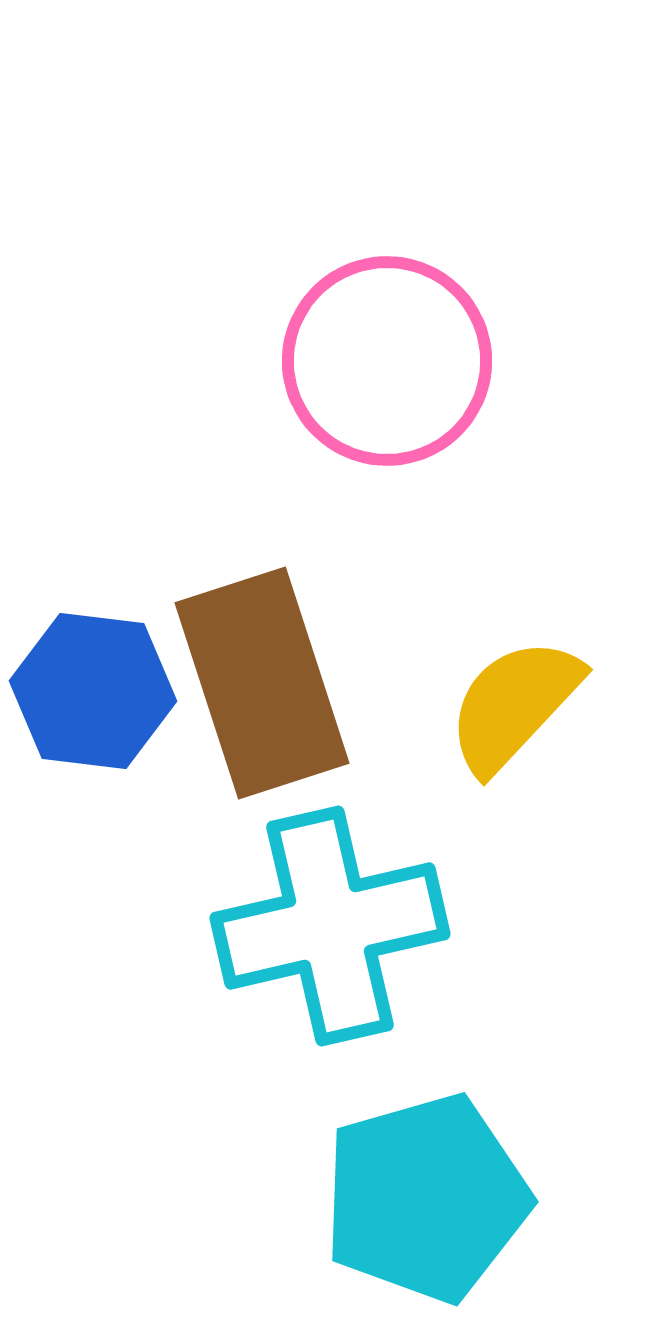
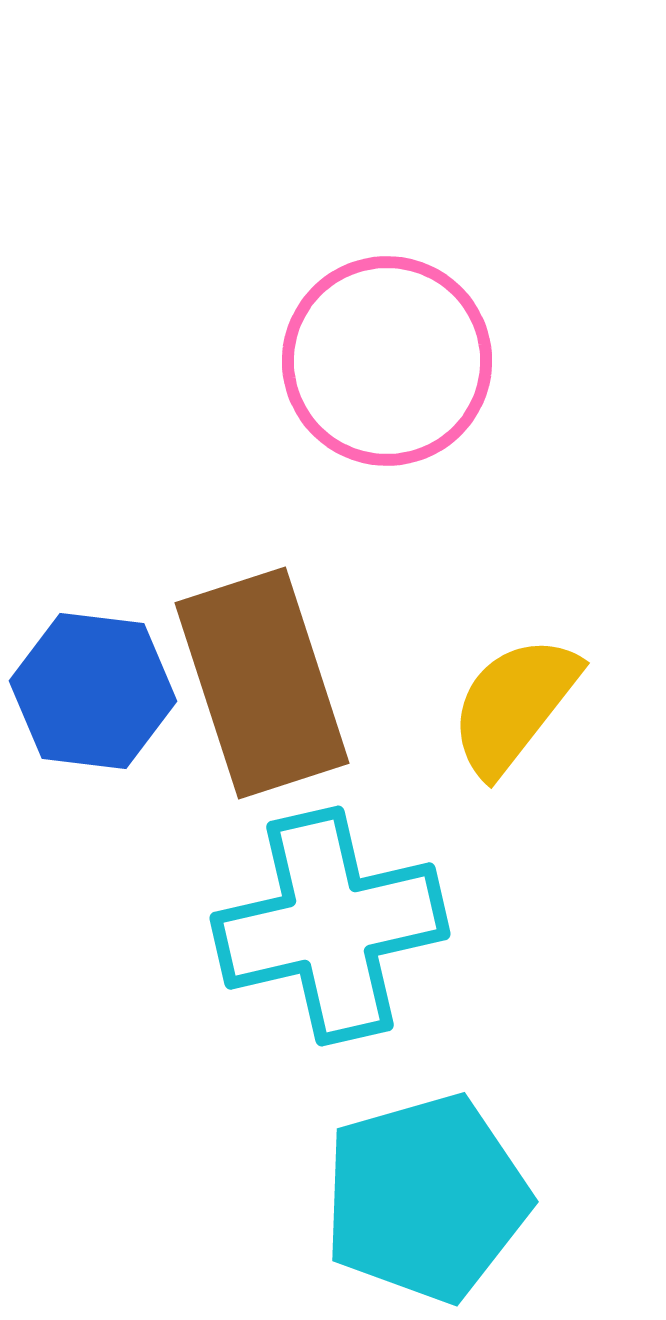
yellow semicircle: rotated 5 degrees counterclockwise
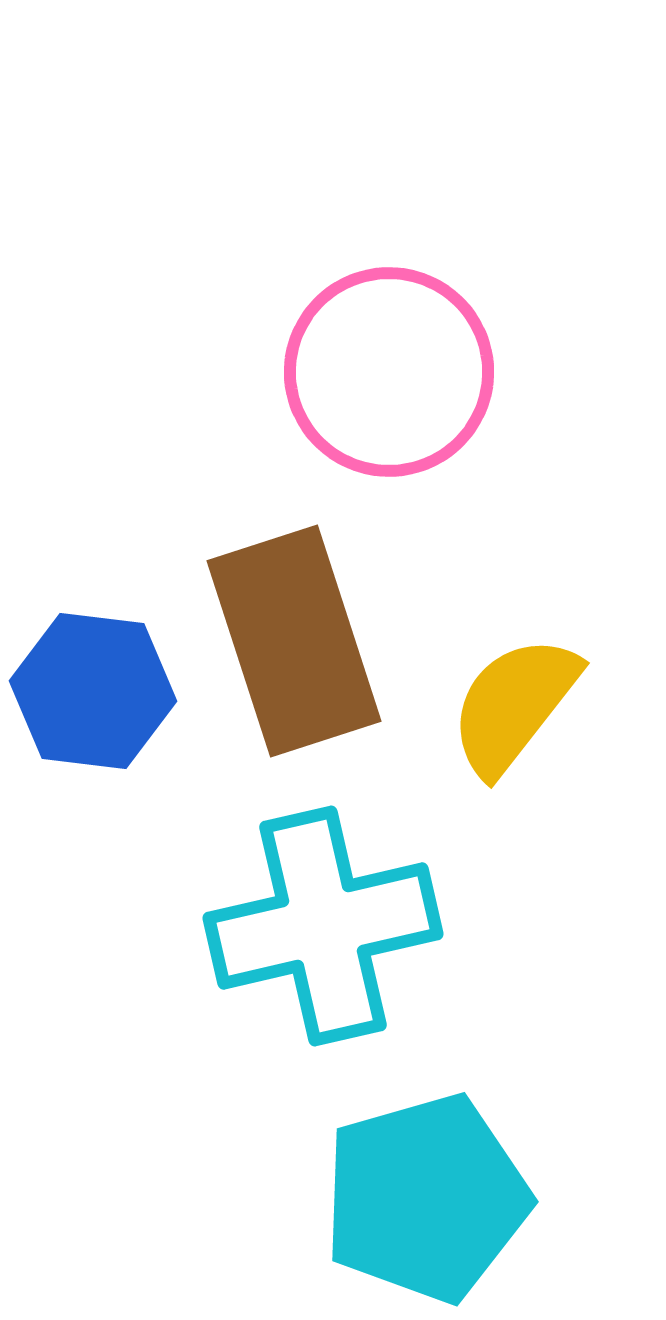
pink circle: moved 2 px right, 11 px down
brown rectangle: moved 32 px right, 42 px up
cyan cross: moved 7 px left
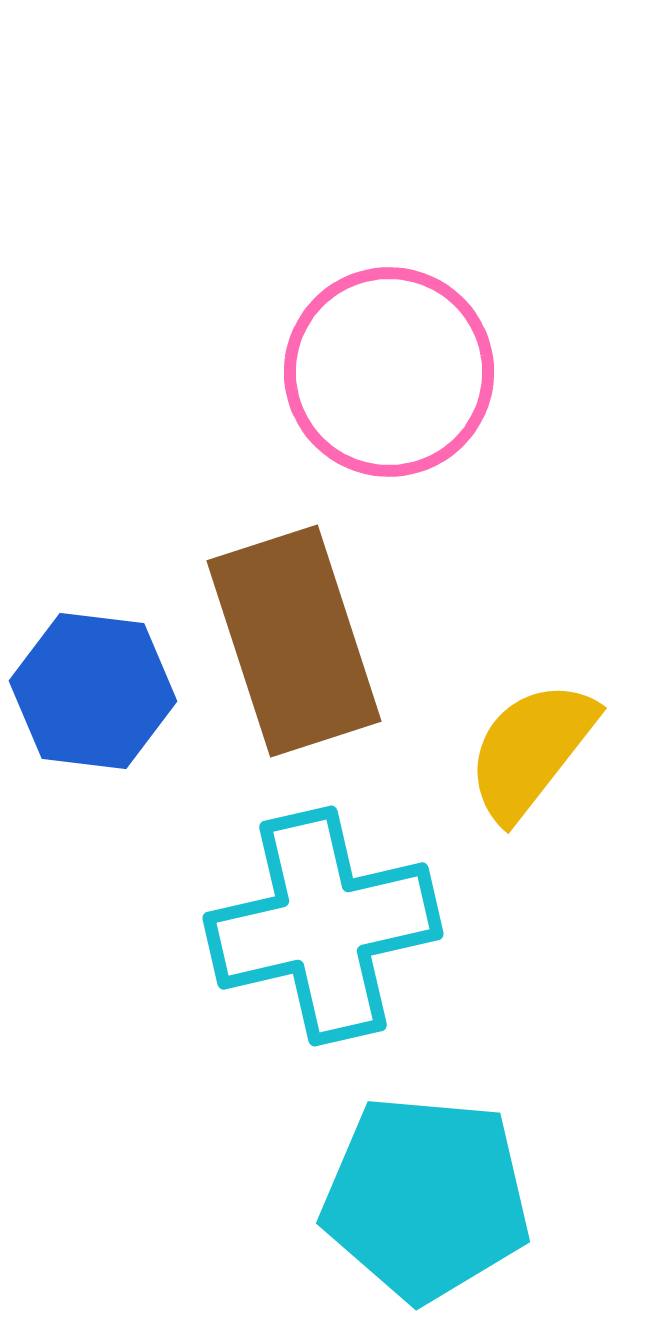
yellow semicircle: moved 17 px right, 45 px down
cyan pentagon: rotated 21 degrees clockwise
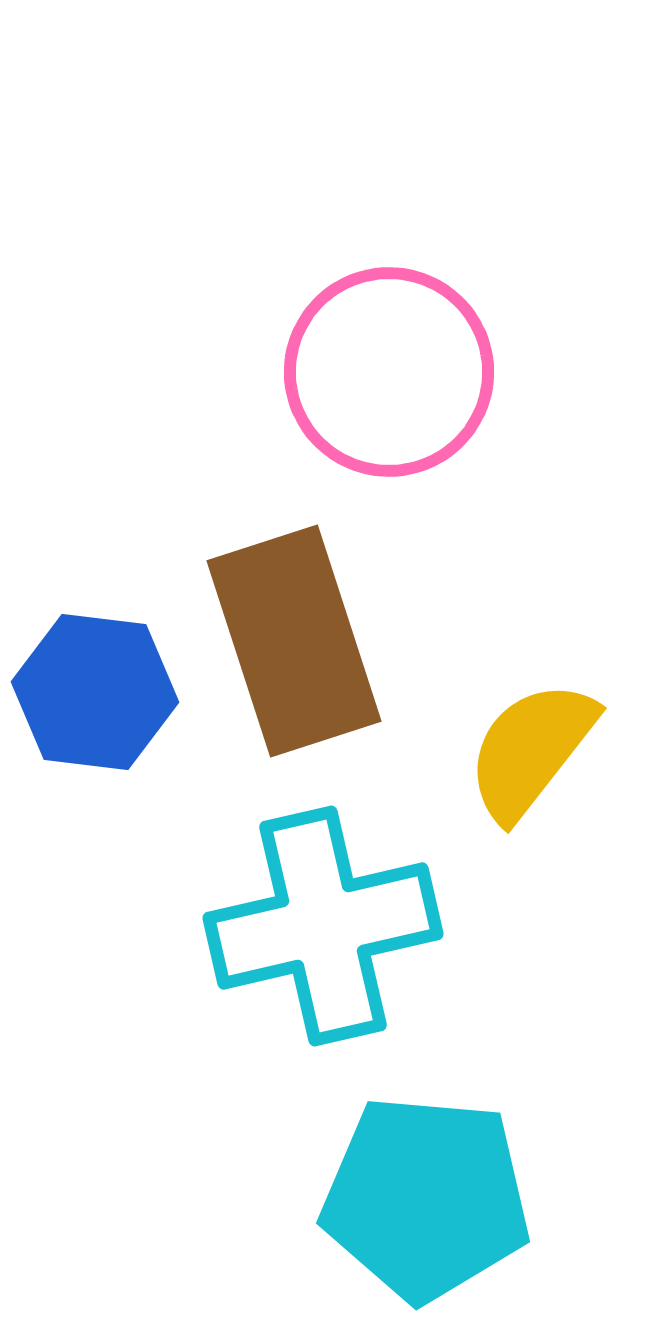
blue hexagon: moved 2 px right, 1 px down
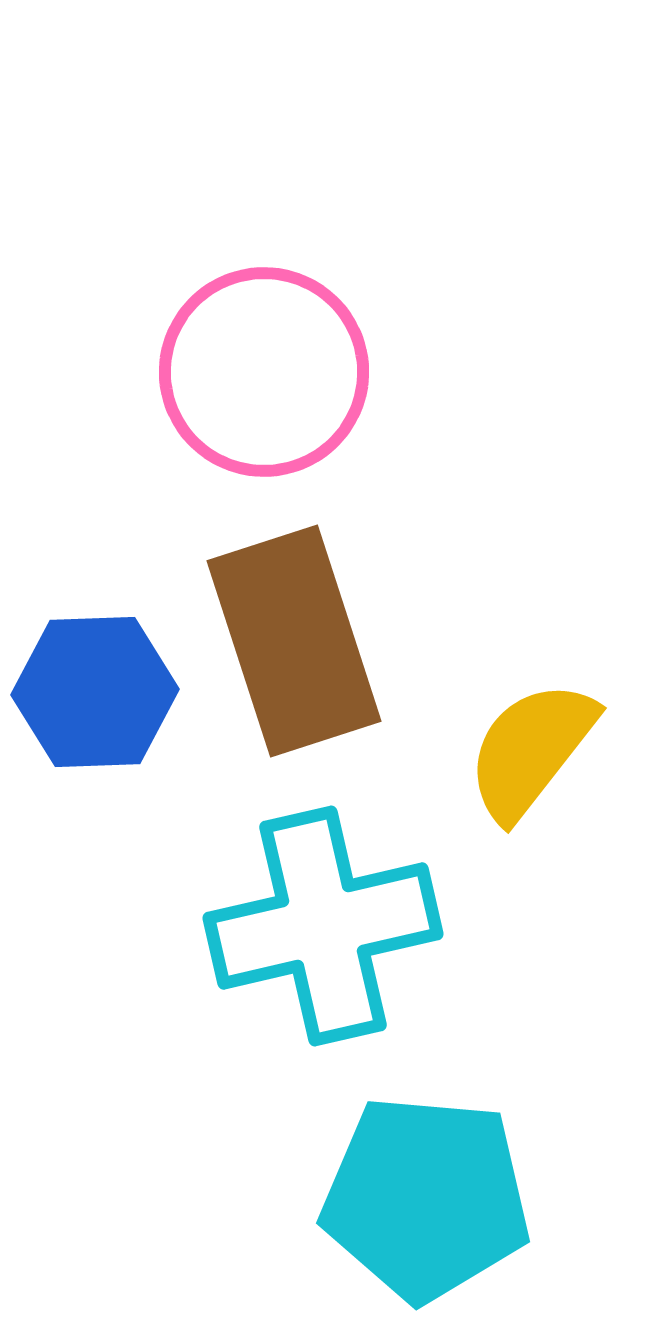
pink circle: moved 125 px left
blue hexagon: rotated 9 degrees counterclockwise
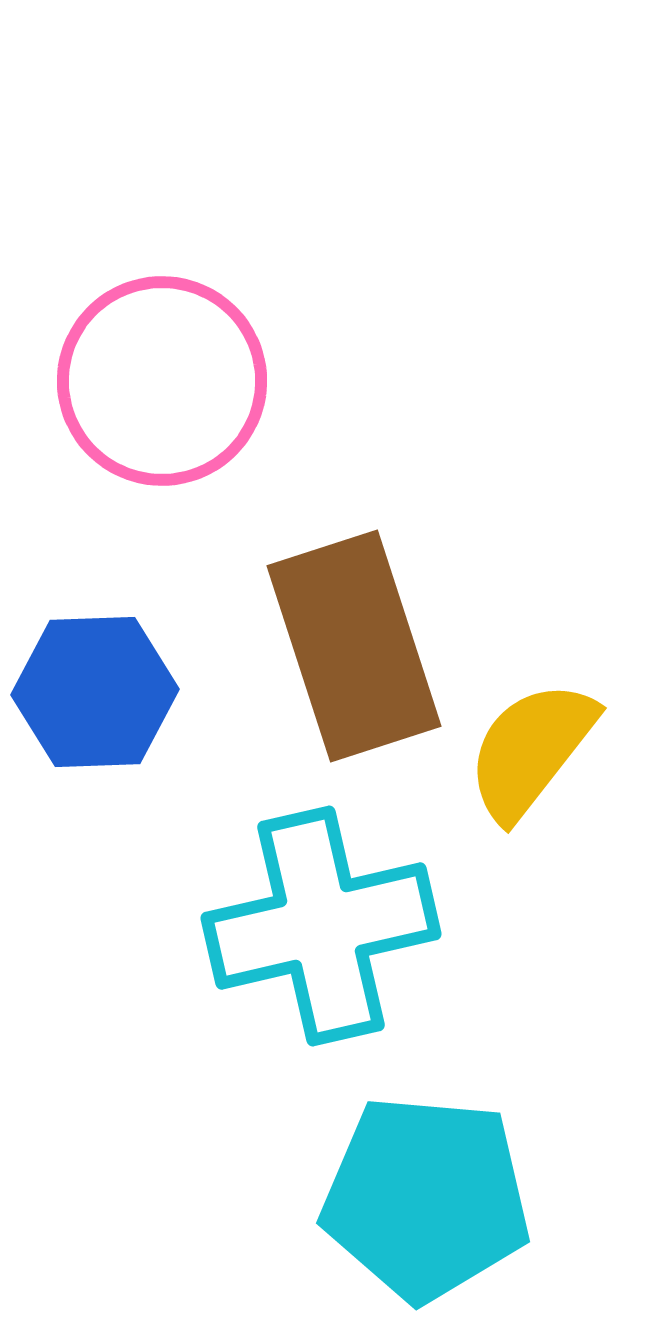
pink circle: moved 102 px left, 9 px down
brown rectangle: moved 60 px right, 5 px down
cyan cross: moved 2 px left
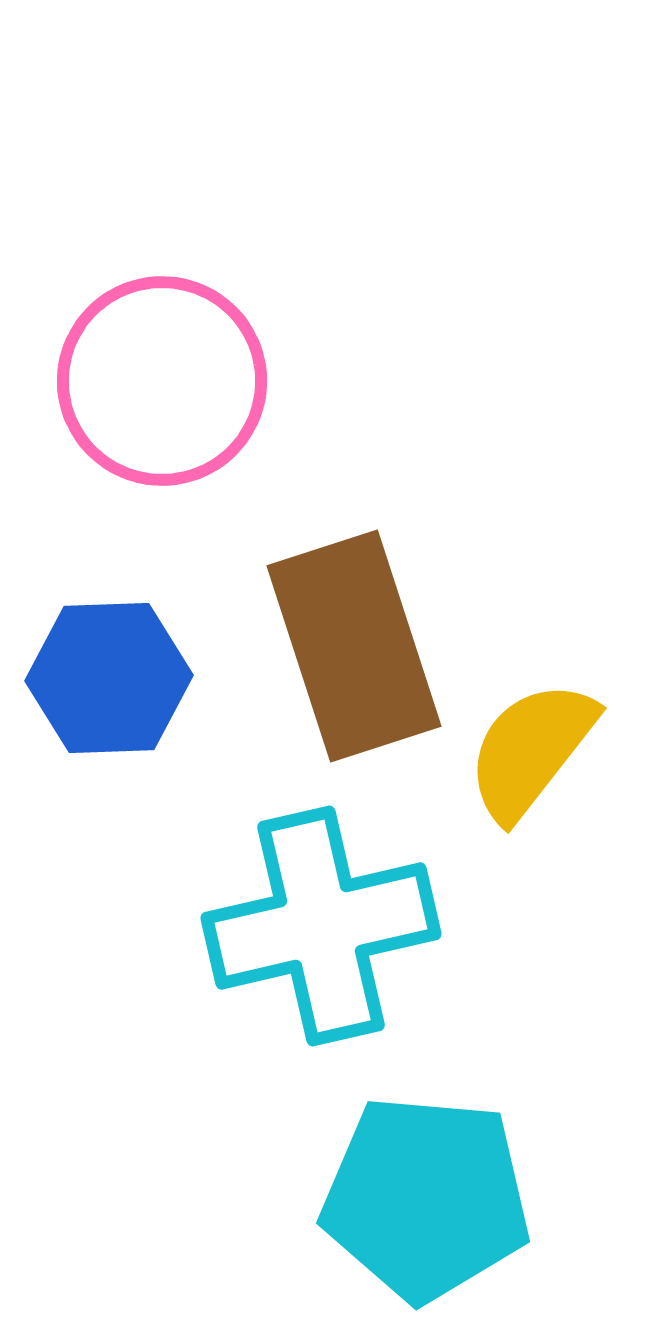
blue hexagon: moved 14 px right, 14 px up
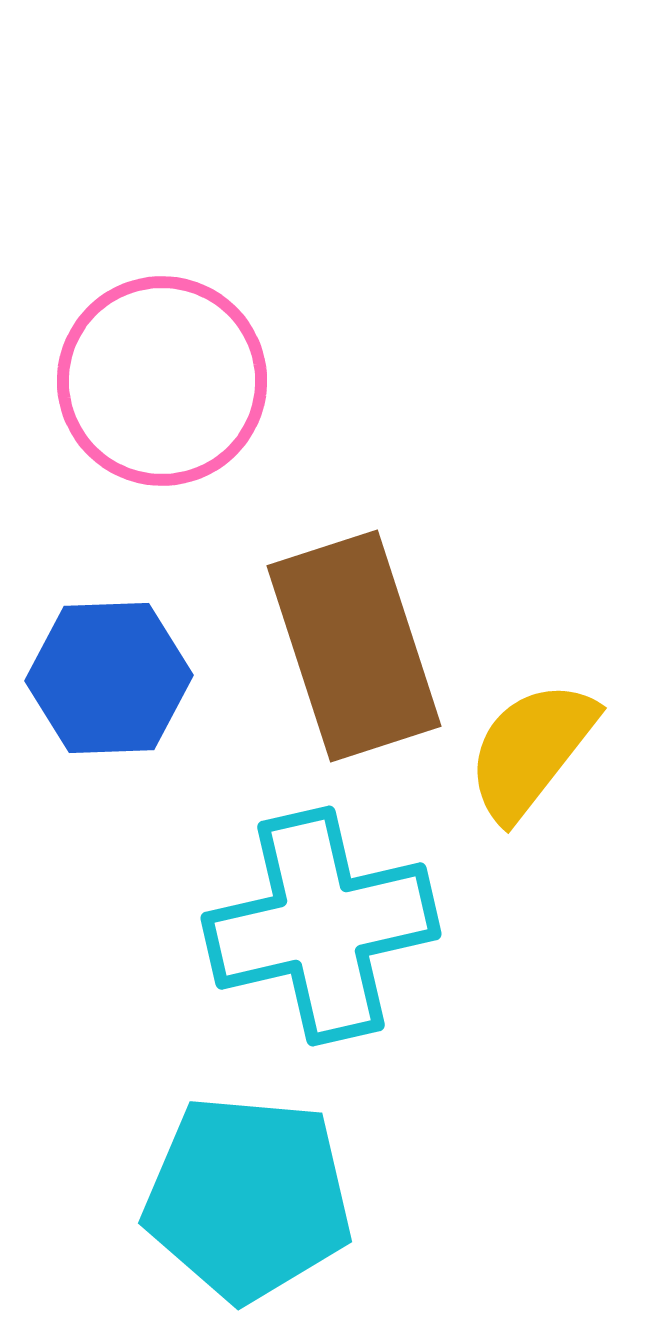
cyan pentagon: moved 178 px left
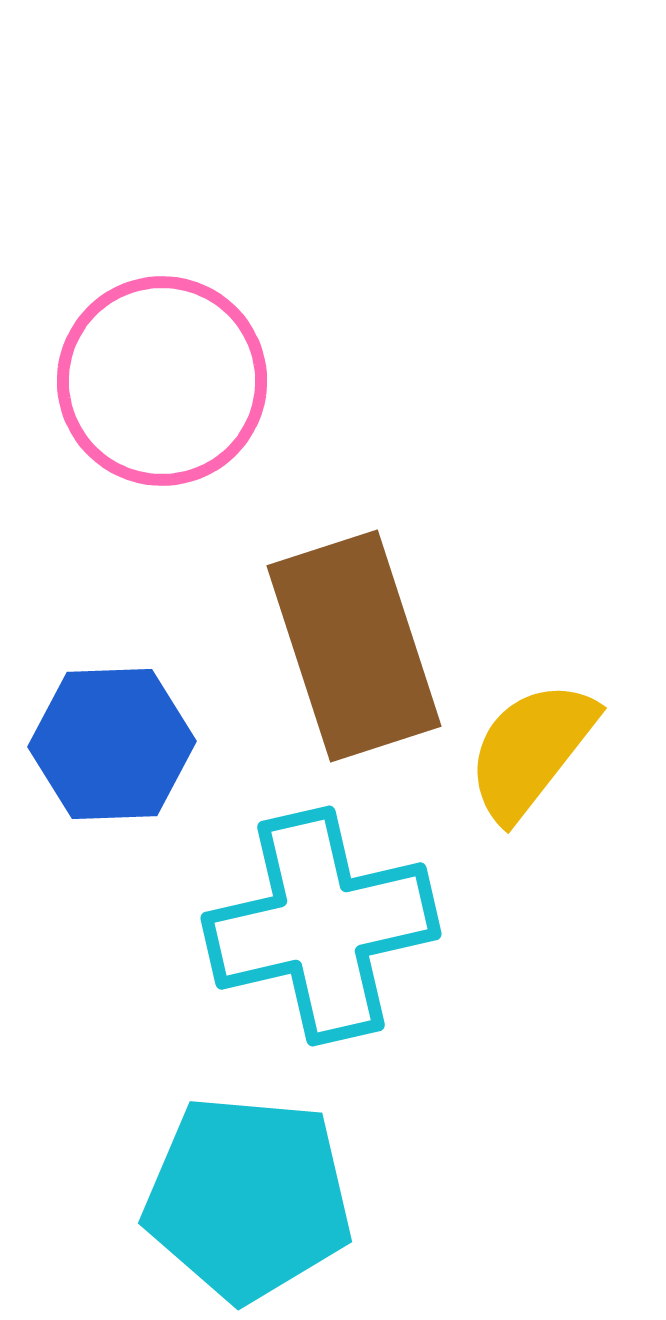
blue hexagon: moved 3 px right, 66 px down
